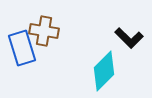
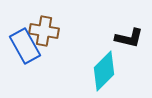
black L-shape: rotated 32 degrees counterclockwise
blue rectangle: moved 3 px right, 2 px up; rotated 12 degrees counterclockwise
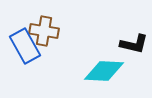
black L-shape: moved 5 px right, 6 px down
cyan diamond: rotated 48 degrees clockwise
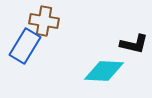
brown cross: moved 10 px up
blue rectangle: rotated 60 degrees clockwise
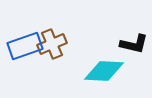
brown cross: moved 8 px right, 23 px down; rotated 32 degrees counterclockwise
blue rectangle: rotated 40 degrees clockwise
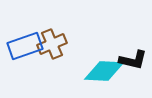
black L-shape: moved 1 px left, 16 px down
